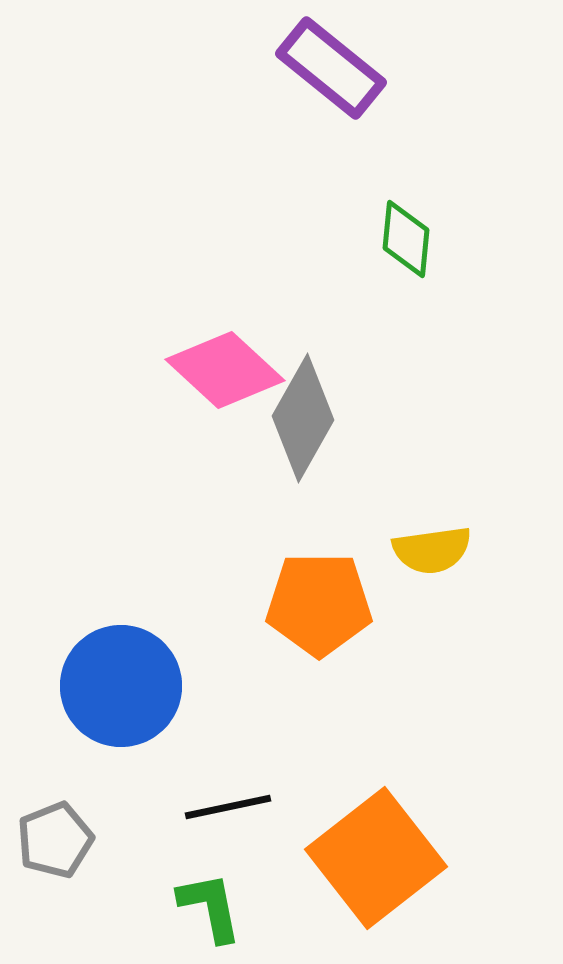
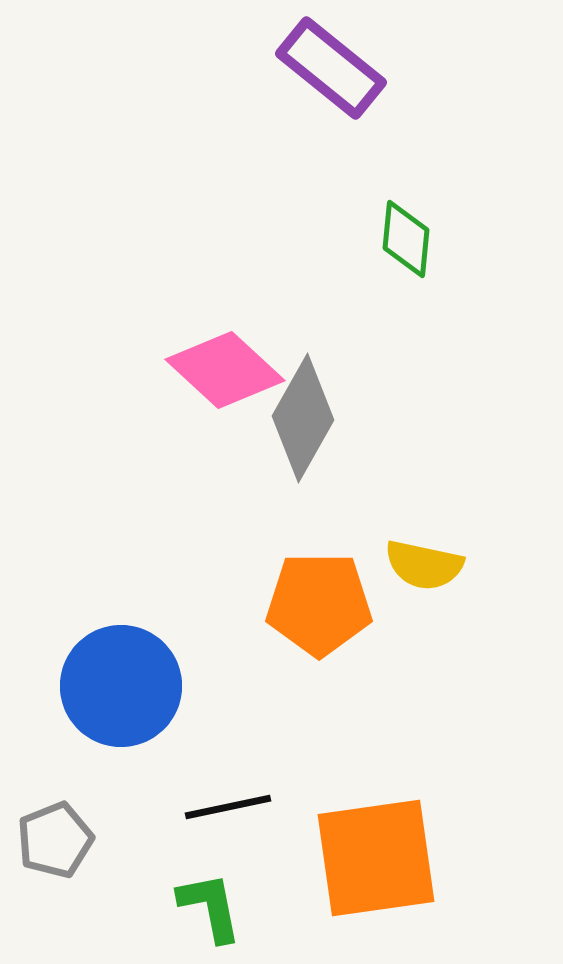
yellow semicircle: moved 8 px left, 15 px down; rotated 20 degrees clockwise
orange square: rotated 30 degrees clockwise
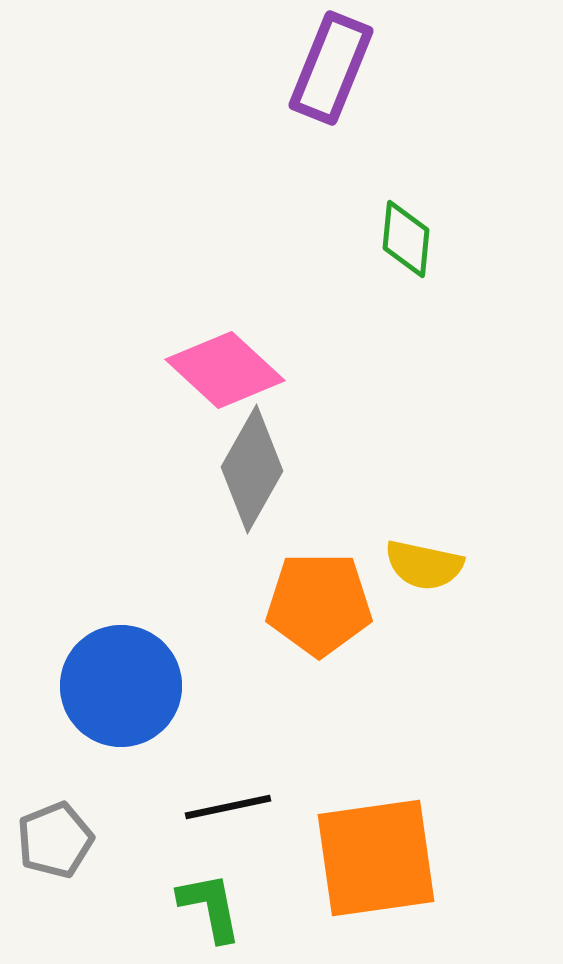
purple rectangle: rotated 73 degrees clockwise
gray diamond: moved 51 px left, 51 px down
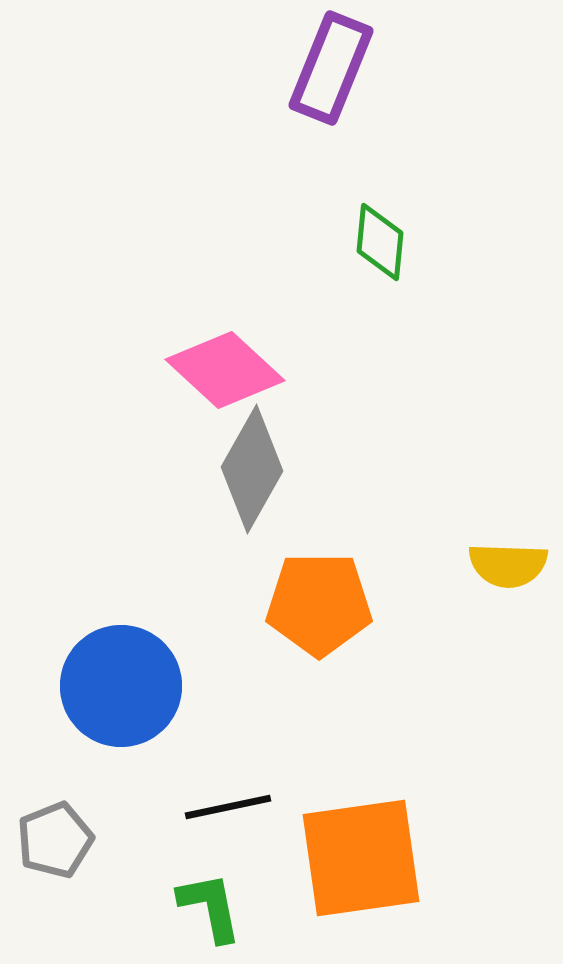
green diamond: moved 26 px left, 3 px down
yellow semicircle: moved 84 px right; rotated 10 degrees counterclockwise
orange square: moved 15 px left
